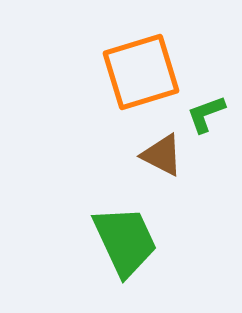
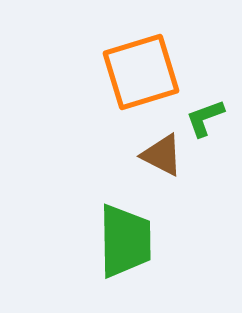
green L-shape: moved 1 px left, 4 px down
green trapezoid: rotated 24 degrees clockwise
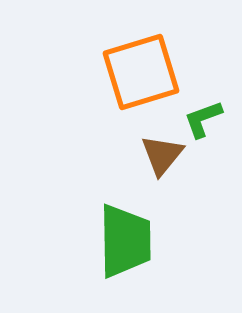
green L-shape: moved 2 px left, 1 px down
brown triangle: rotated 42 degrees clockwise
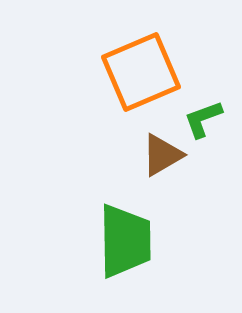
orange square: rotated 6 degrees counterclockwise
brown triangle: rotated 21 degrees clockwise
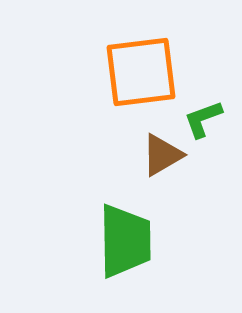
orange square: rotated 16 degrees clockwise
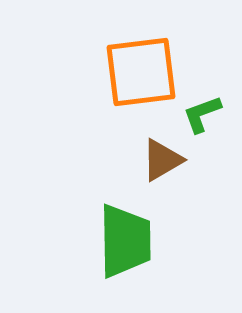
green L-shape: moved 1 px left, 5 px up
brown triangle: moved 5 px down
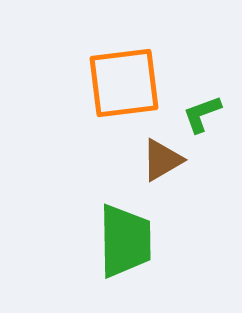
orange square: moved 17 px left, 11 px down
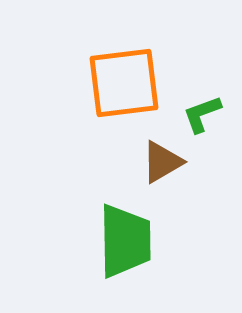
brown triangle: moved 2 px down
